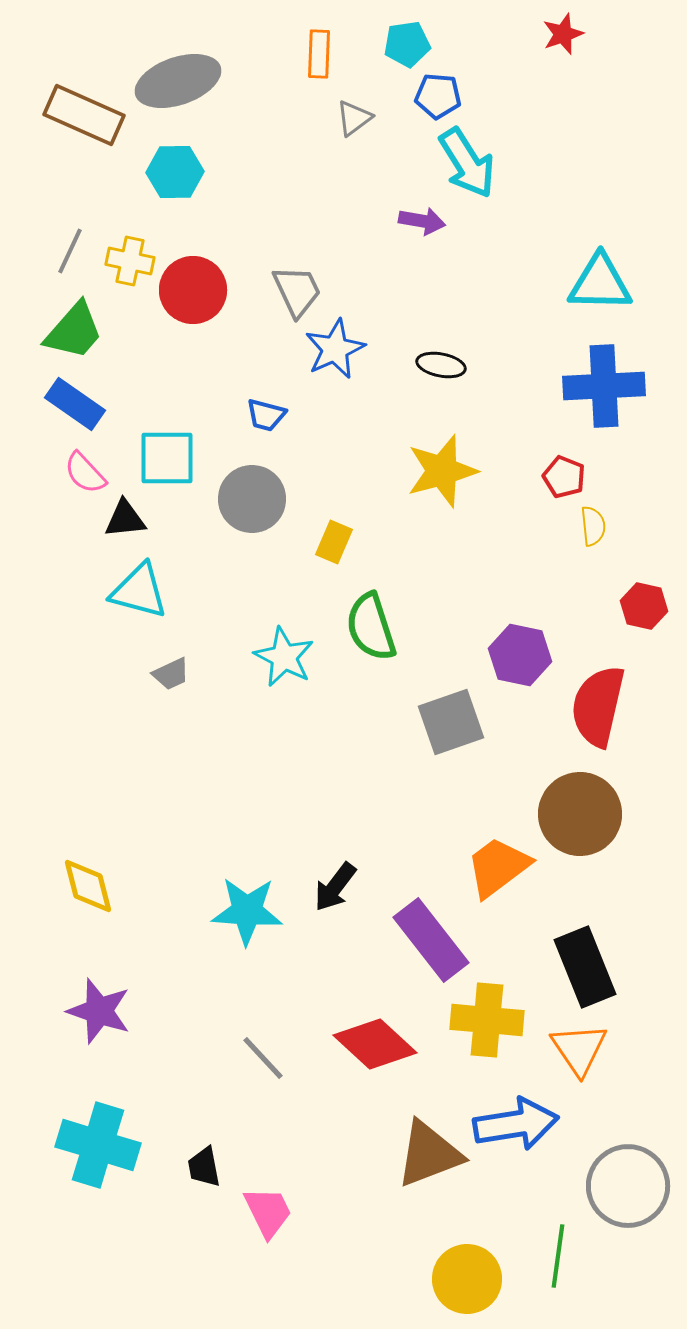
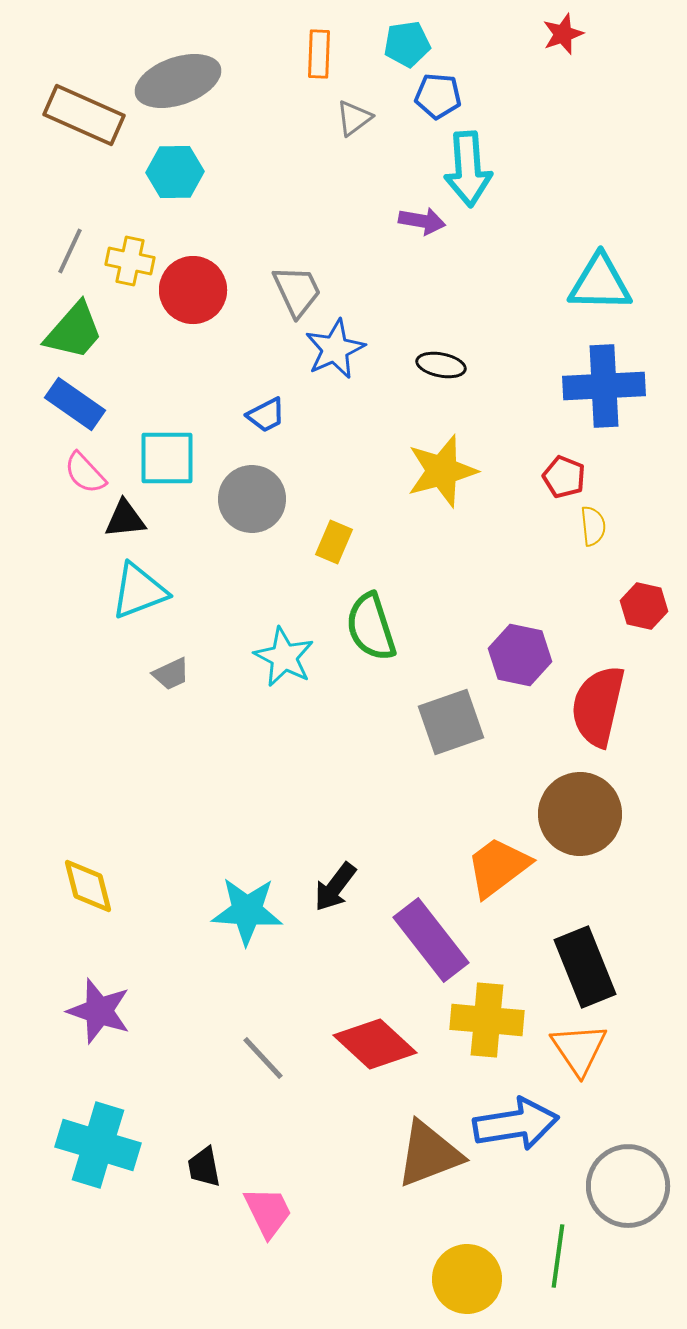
cyan arrow at (467, 163): moved 1 px right, 6 px down; rotated 28 degrees clockwise
blue trapezoid at (266, 415): rotated 42 degrees counterclockwise
cyan triangle at (139, 591): rotated 36 degrees counterclockwise
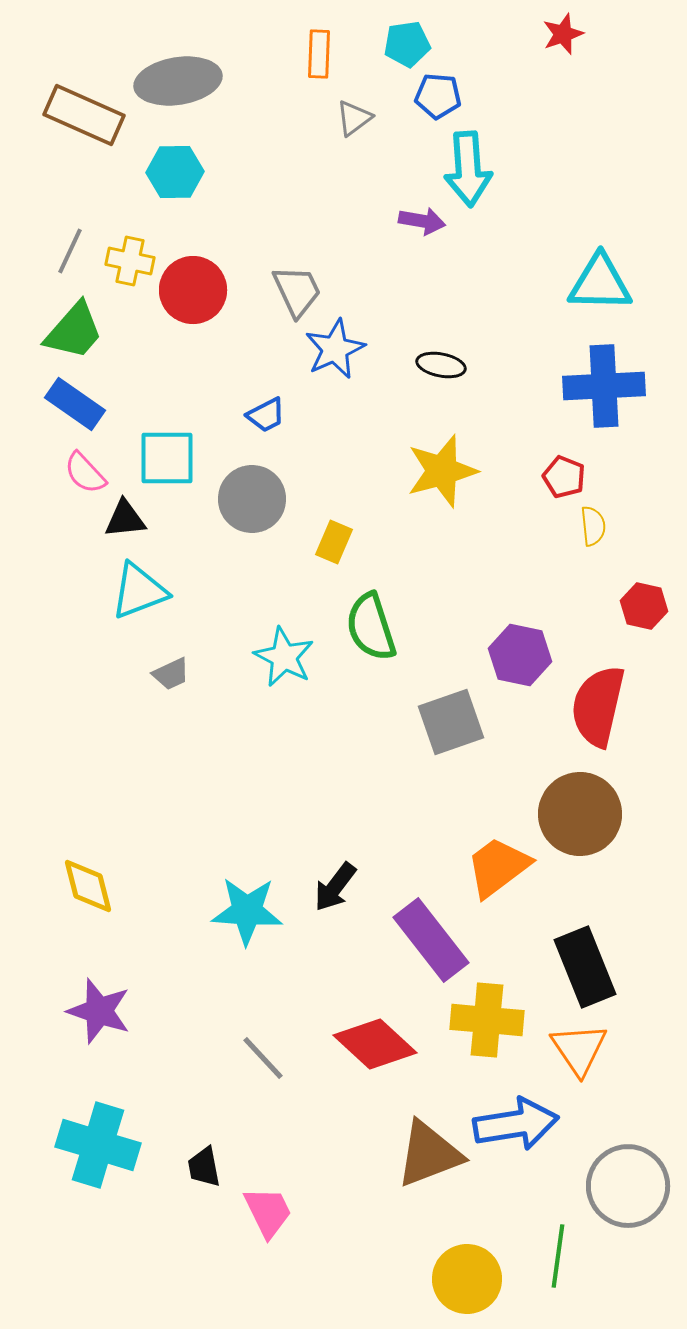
gray ellipse at (178, 81): rotated 10 degrees clockwise
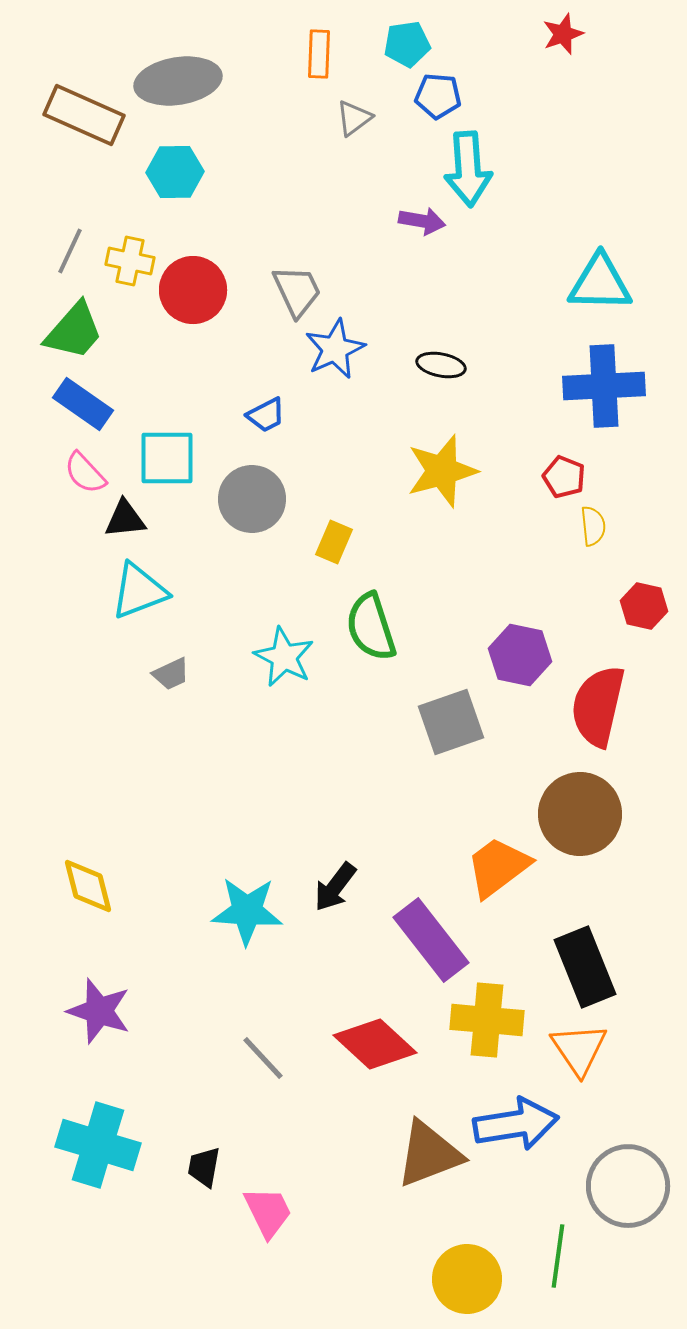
blue rectangle at (75, 404): moved 8 px right
black trapezoid at (204, 1167): rotated 21 degrees clockwise
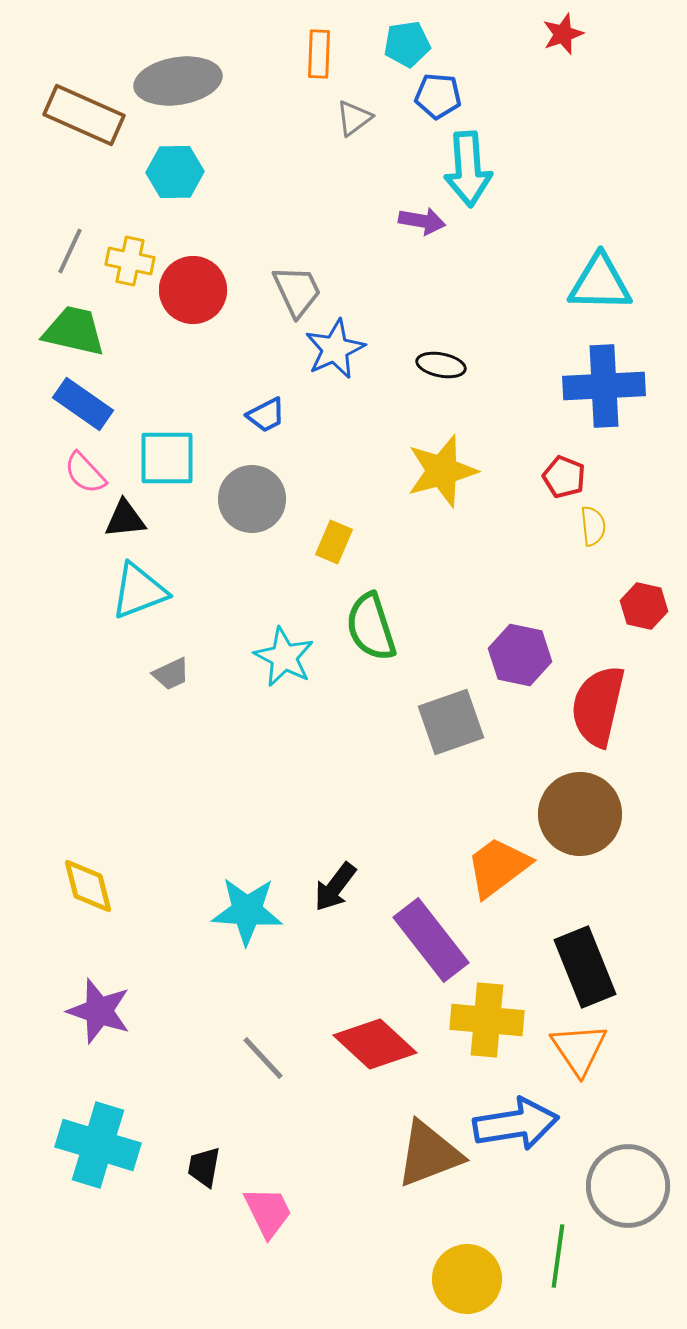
green trapezoid at (74, 331): rotated 118 degrees counterclockwise
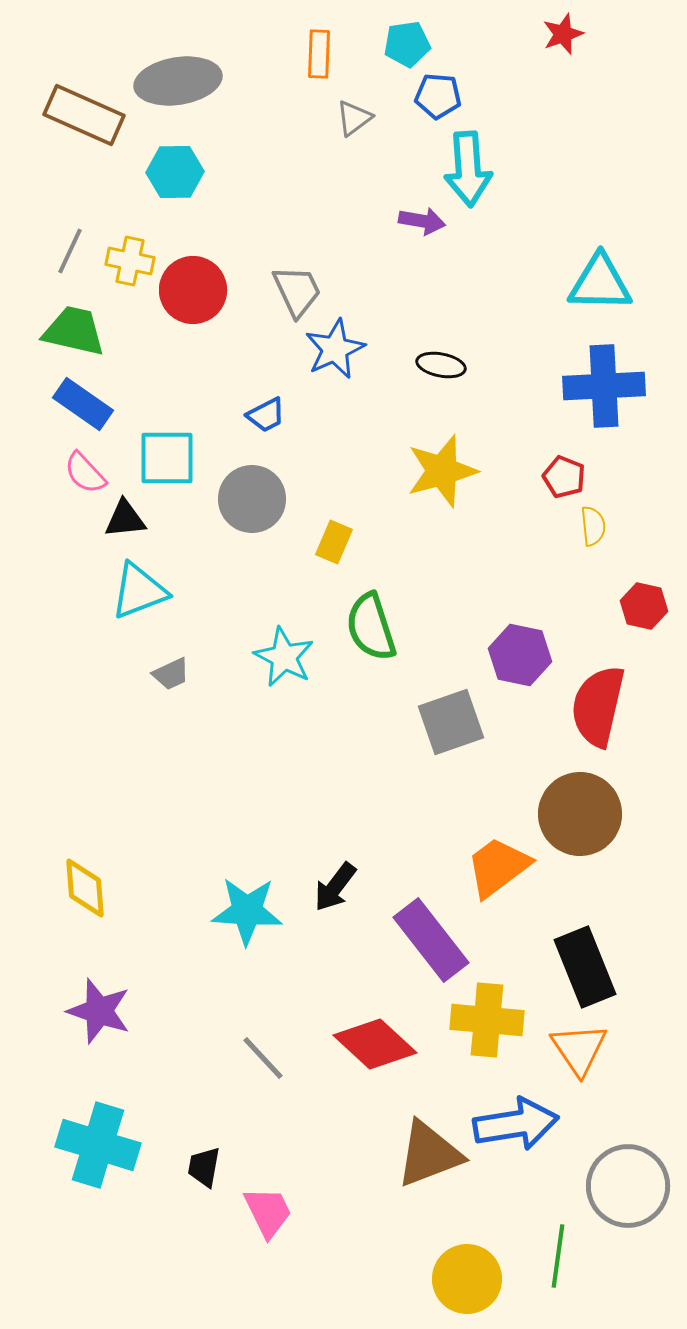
yellow diamond at (88, 886): moved 3 px left, 2 px down; rotated 10 degrees clockwise
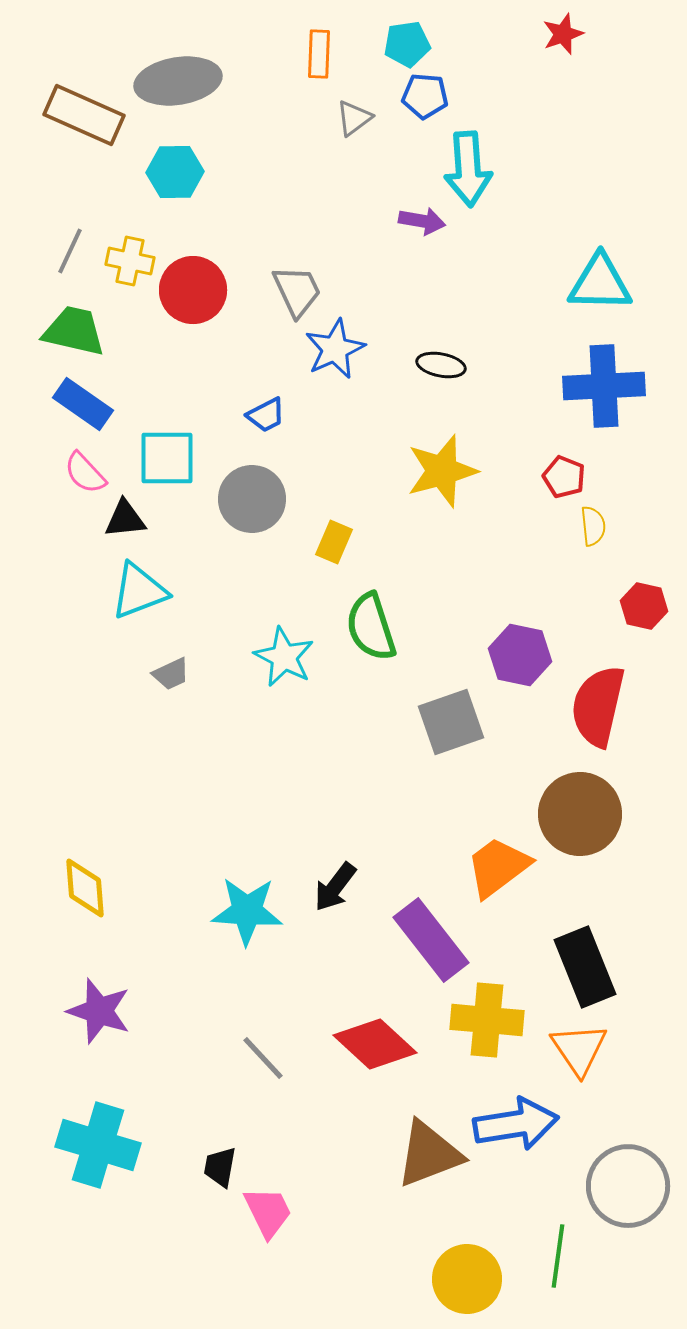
blue pentagon at (438, 96): moved 13 px left
black trapezoid at (204, 1167): moved 16 px right
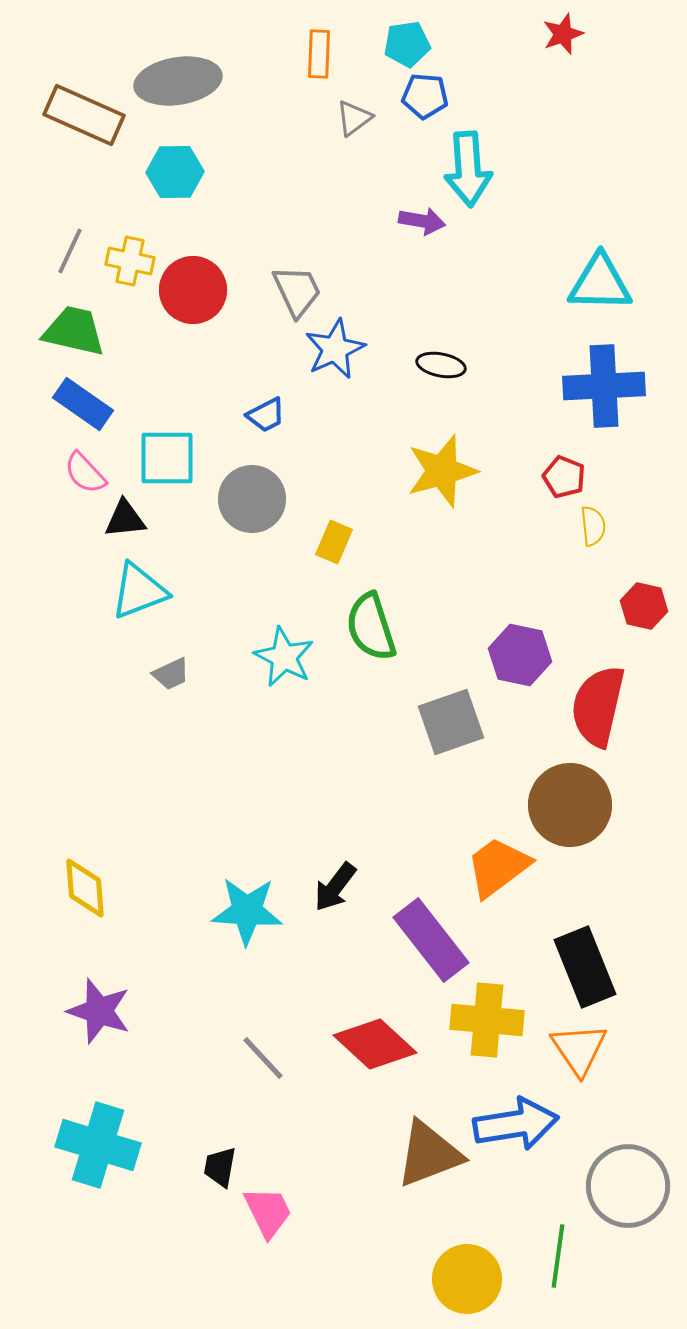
brown circle at (580, 814): moved 10 px left, 9 px up
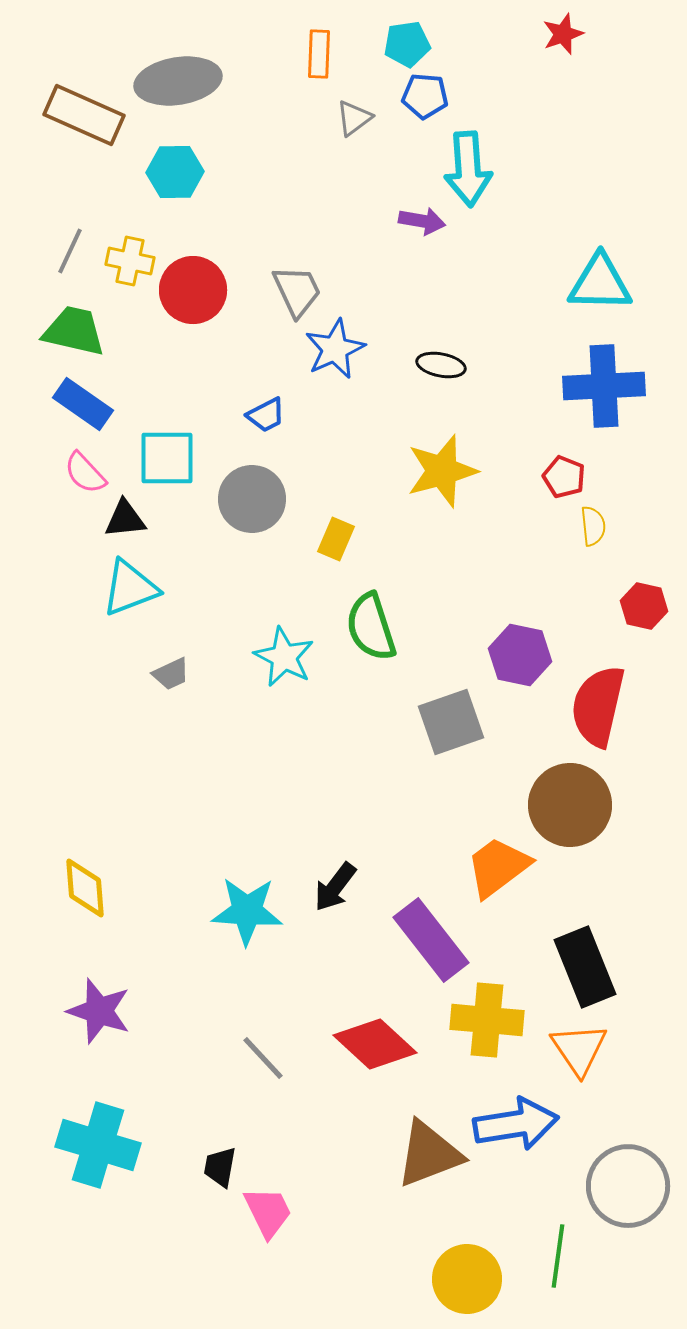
yellow rectangle at (334, 542): moved 2 px right, 3 px up
cyan triangle at (139, 591): moved 9 px left, 3 px up
